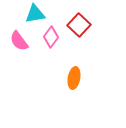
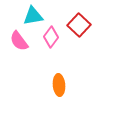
cyan triangle: moved 2 px left, 2 px down
orange ellipse: moved 15 px left, 7 px down; rotated 15 degrees counterclockwise
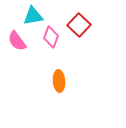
pink diamond: rotated 15 degrees counterclockwise
pink semicircle: moved 2 px left
orange ellipse: moved 4 px up
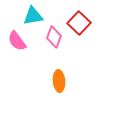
red square: moved 2 px up
pink diamond: moved 3 px right
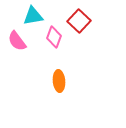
red square: moved 2 px up
